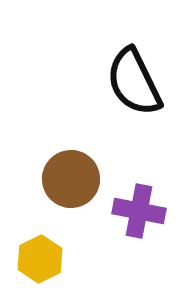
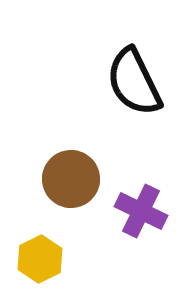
purple cross: moved 2 px right; rotated 15 degrees clockwise
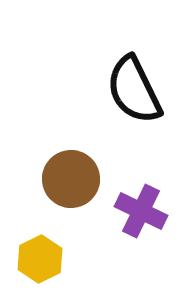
black semicircle: moved 8 px down
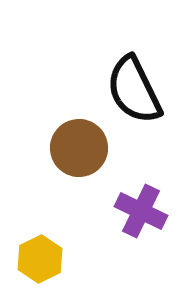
brown circle: moved 8 px right, 31 px up
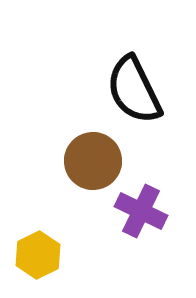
brown circle: moved 14 px right, 13 px down
yellow hexagon: moved 2 px left, 4 px up
